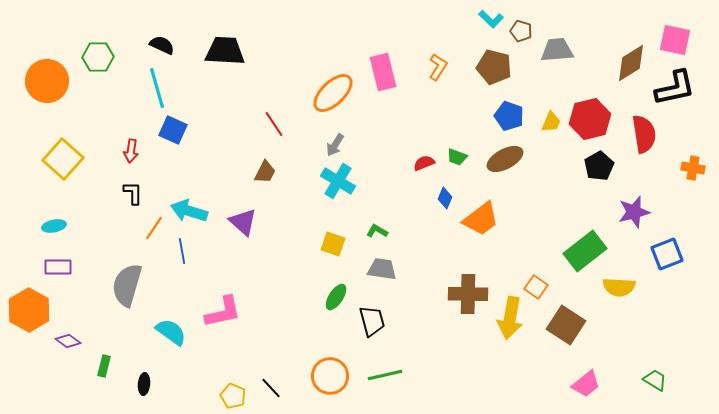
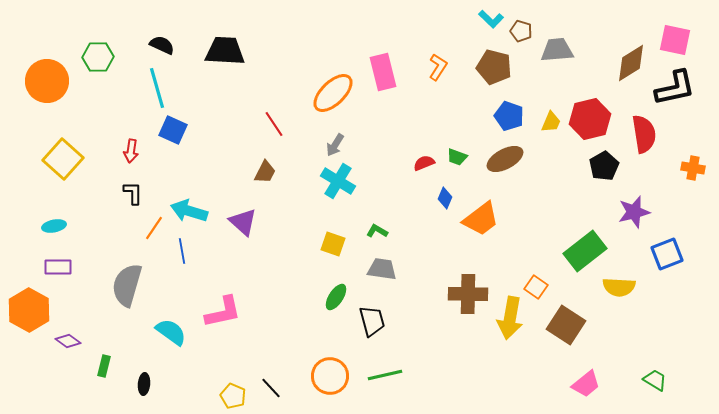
black pentagon at (599, 166): moved 5 px right
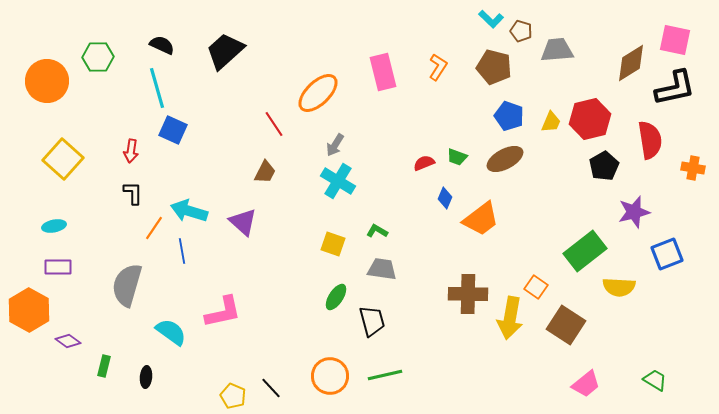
black trapezoid at (225, 51): rotated 45 degrees counterclockwise
orange ellipse at (333, 93): moved 15 px left
red semicircle at (644, 134): moved 6 px right, 6 px down
black ellipse at (144, 384): moved 2 px right, 7 px up
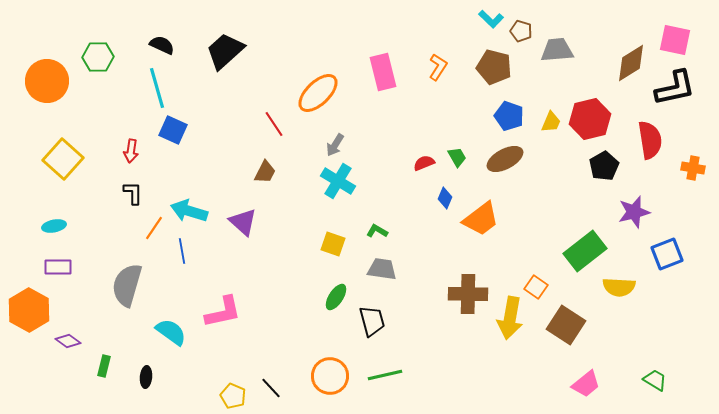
green trapezoid at (457, 157): rotated 140 degrees counterclockwise
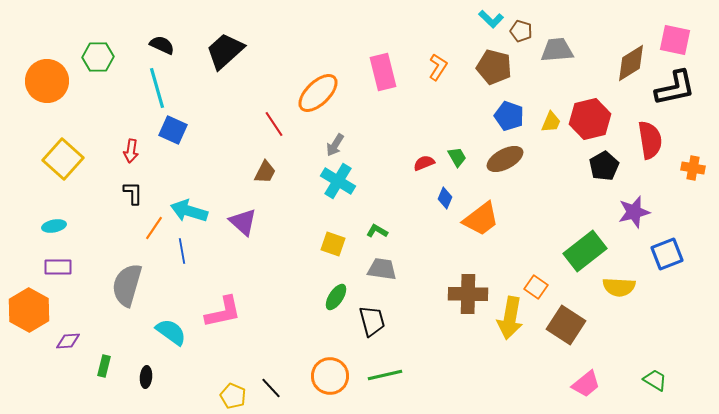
purple diamond at (68, 341): rotated 40 degrees counterclockwise
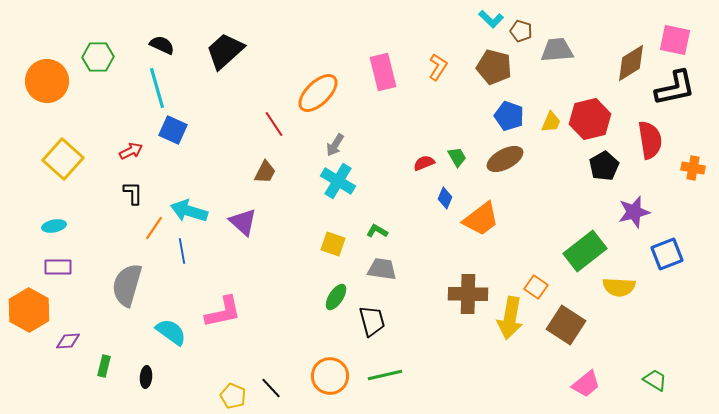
red arrow at (131, 151): rotated 125 degrees counterclockwise
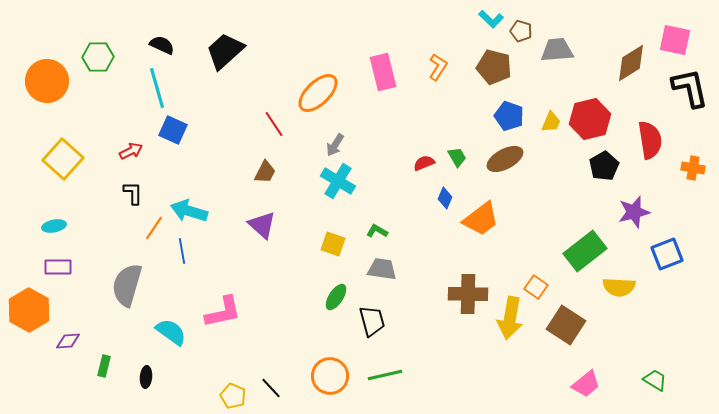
black L-shape at (675, 88): moved 15 px right; rotated 90 degrees counterclockwise
purple triangle at (243, 222): moved 19 px right, 3 px down
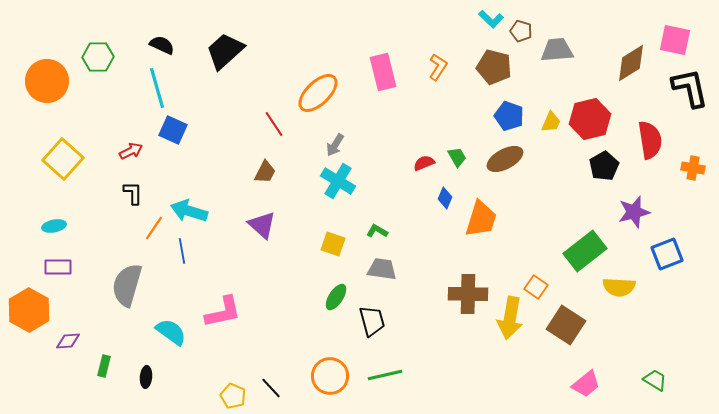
orange trapezoid at (481, 219): rotated 36 degrees counterclockwise
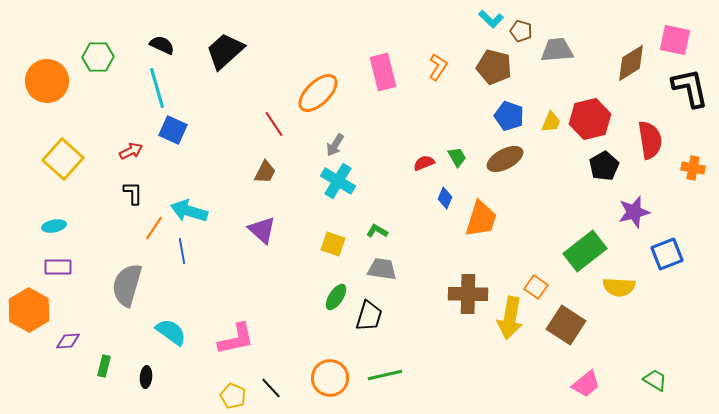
purple triangle at (262, 225): moved 5 px down
pink L-shape at (223, 312): moved 13 px right, 27 px down
black trapezoid at (372, 321): moved 3 px left, 5 px up; rotated 32 degrees clockwise
orange circle at (330, 376): moved 2 px down
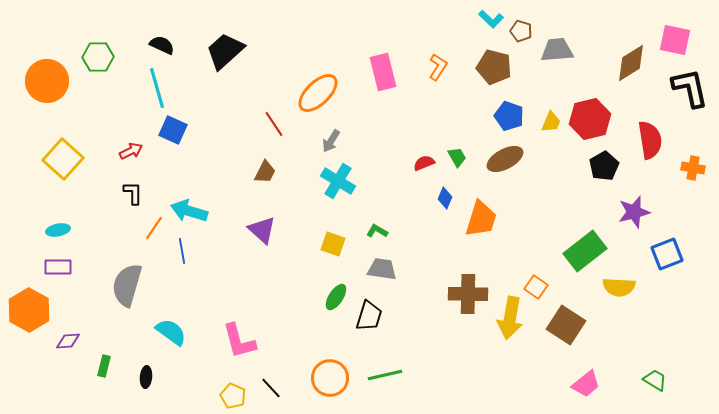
gray arrow at (335, 145): moved 4 px left, 4 px up
cyan ellipse at (54, 226): moved 4 px right, 4 px down
pink L-shape at (236, 339): moved 3 px right, 2 px down; rotated 87 degrees clockwise
